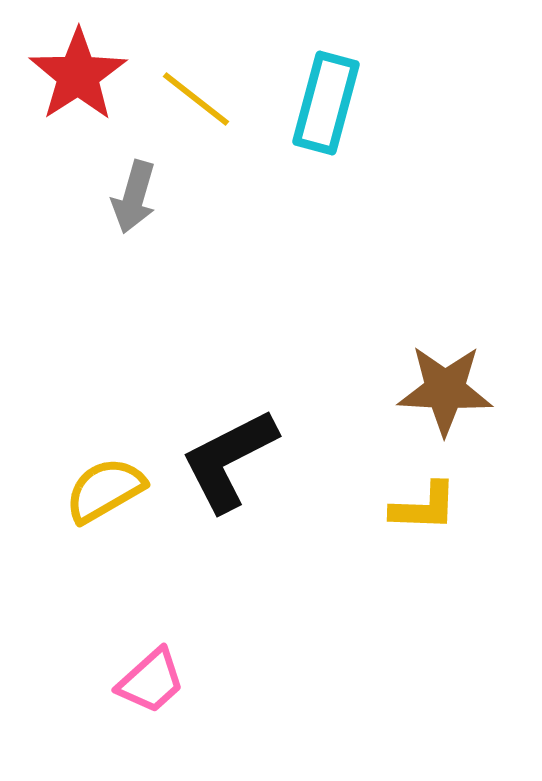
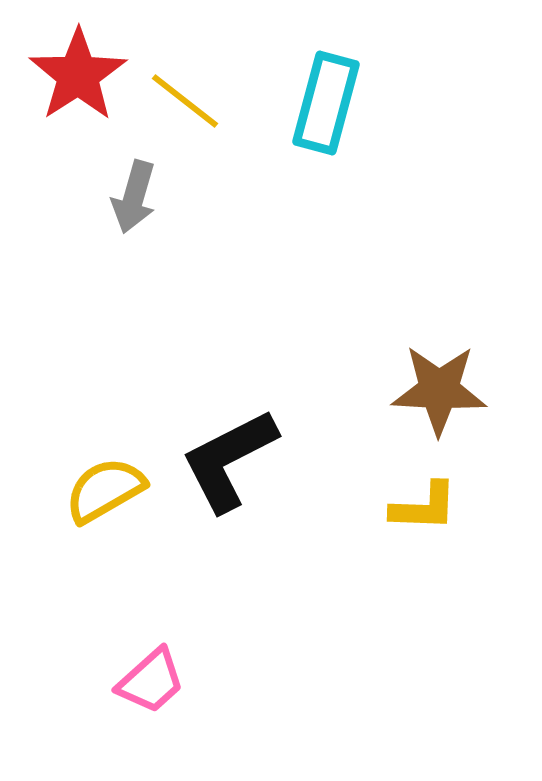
yellow line: moved 11 px left, 2 px down
brown star: moved 6 px left
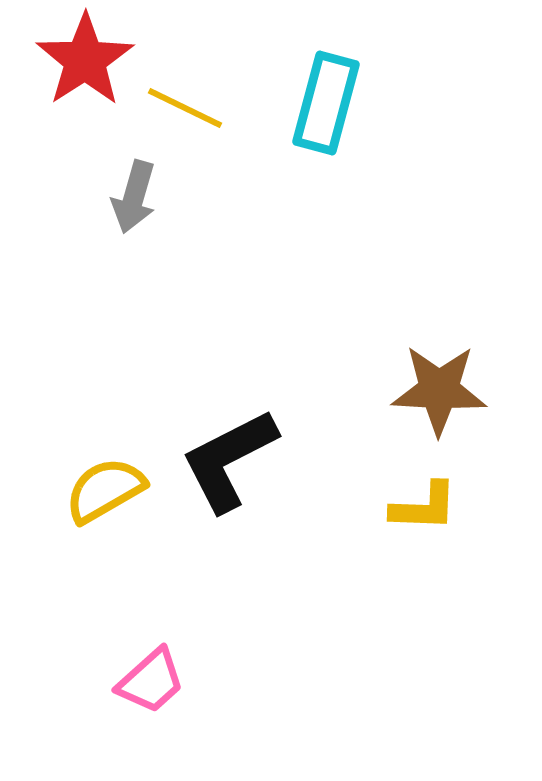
red star: moved 7 px right, 15 px up
yellow line: moved 7 px down; rotated 12 degrees counterclockwise
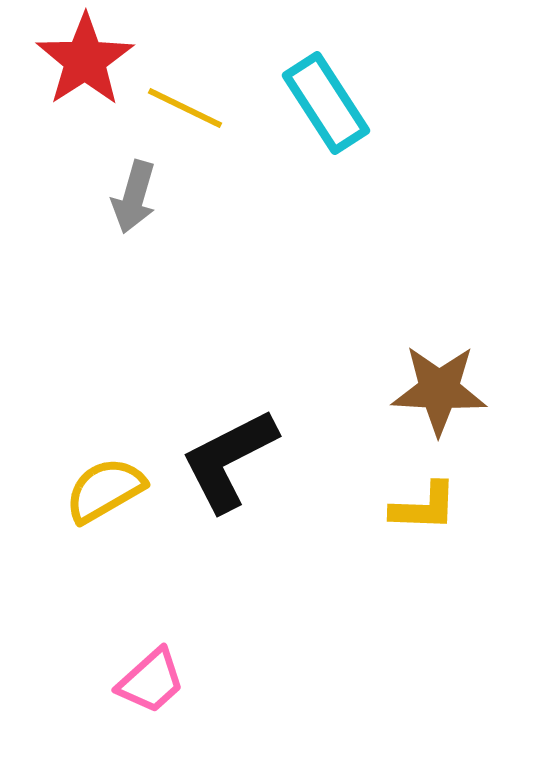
cyan rectangle: rotated 48 degrees counterclockwise
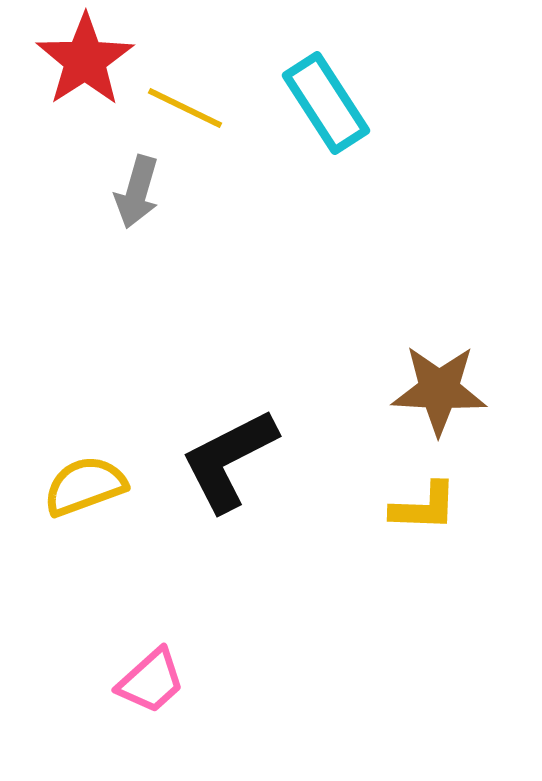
gray arrow: moved 3 px right, 5 px up
yellow semicircle: moved 20 px left, 4 px up; rotated 10 degrees clockwise
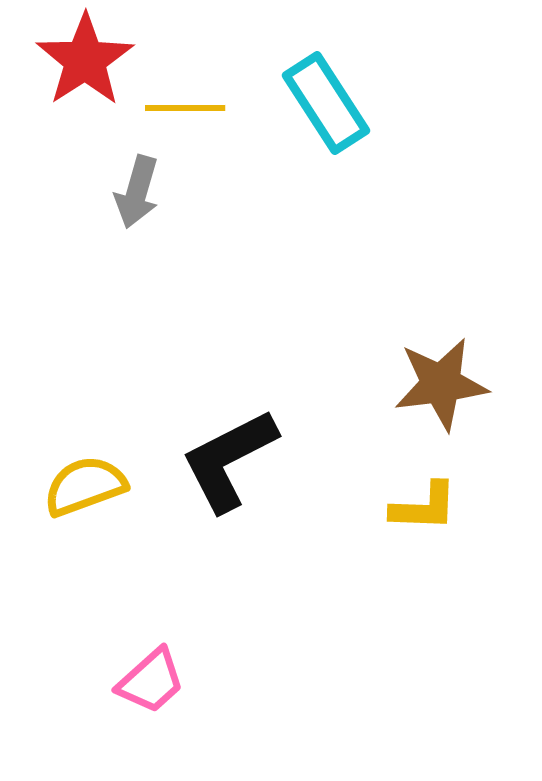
yellow line: rotated 26 degrees counterclockwise
brown star: moved 2 px right, 6 px up; rotated 10 degrees counterclockwise
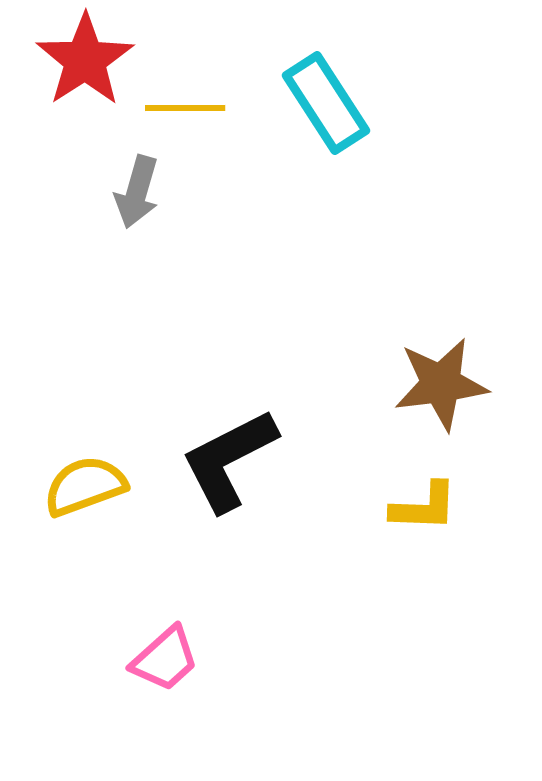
pink trapezoid: moved 14 px right, 22 px up
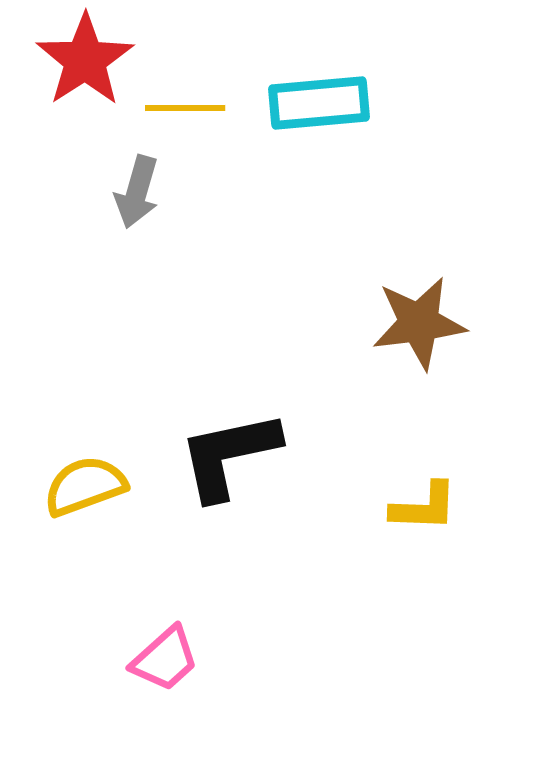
cyan rectangle: moved 7 px left; rotated 62 degrees counterclockwise
brown star: moved 22 px left, 61 px up
black L-shape: moved 5 px up; rotated 15 degrees clockwise
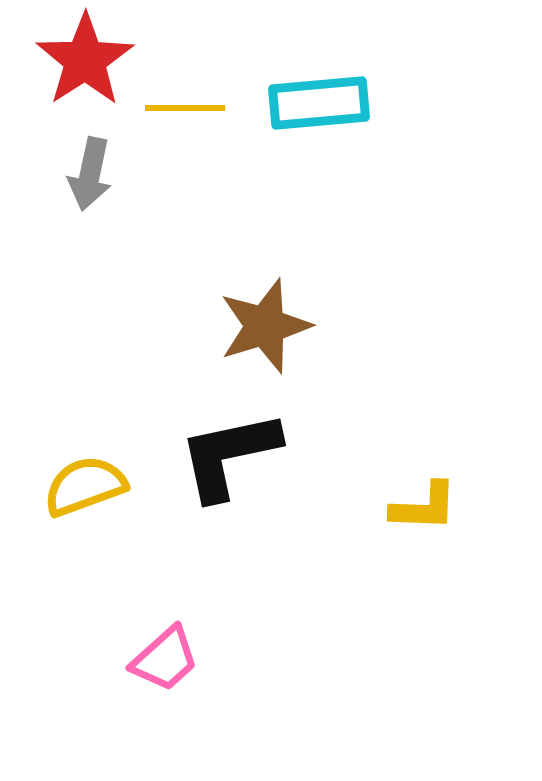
gray arrow: moved 47 px left, 18 px up; rotated 4 degrees counterclockwise
brown star: moved 154 px left, 3 px down; rotated 10 degrees counterclockwise
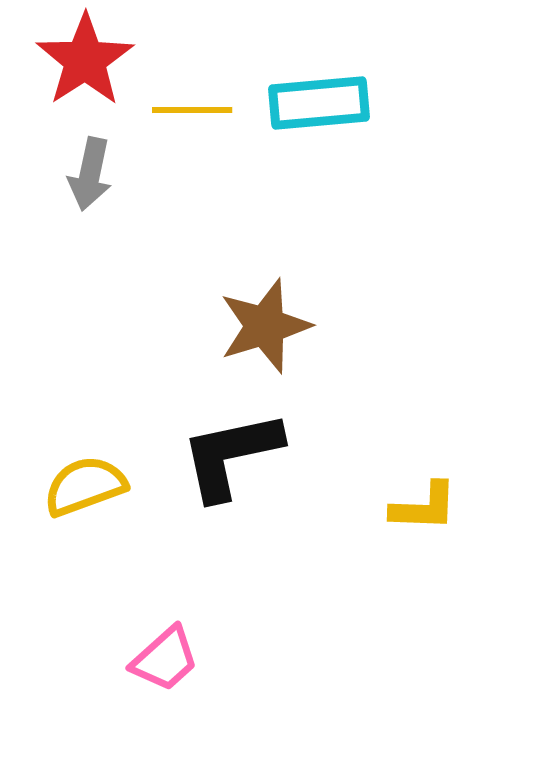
yellow line: moved 7 px right, 2 px down
black L-shape: moved 2 px right
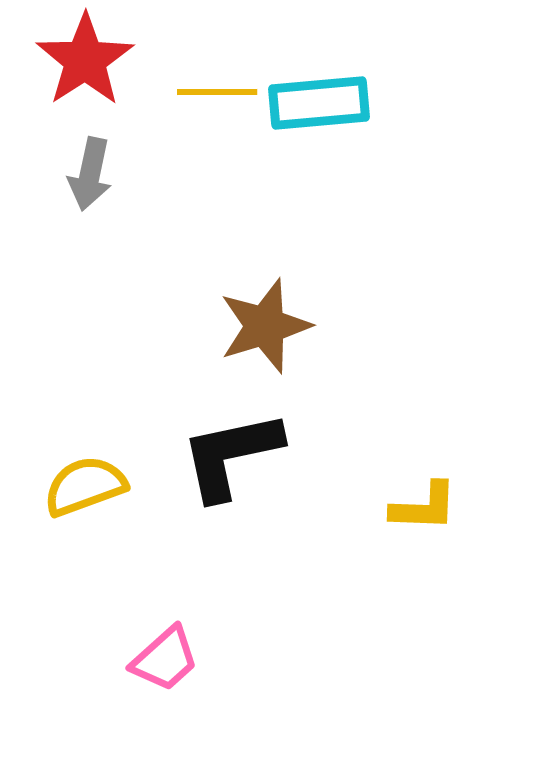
yellow line: moved 25 px right, 18 px up
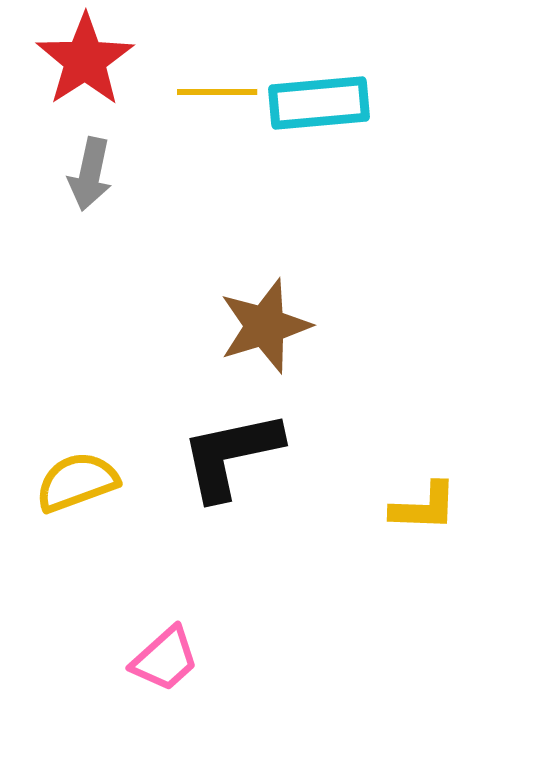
yellow semicircle: moved 8 px left, 4 px up
